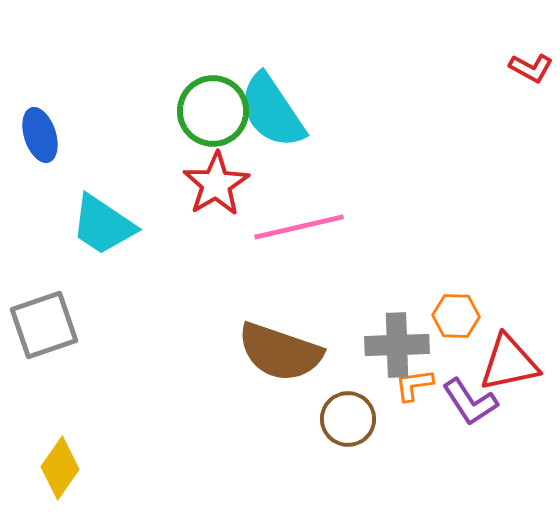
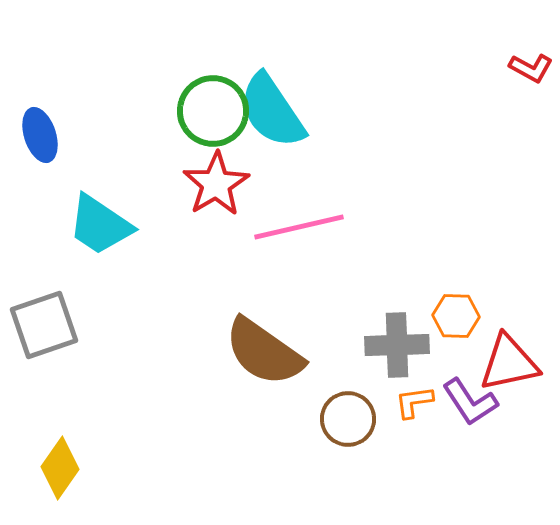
cyan trapezoid: moved 3 px left
brown semicircle: moved 16 px left; rotated 16 degrees clockwise
orange L-shape: moved 17 px down
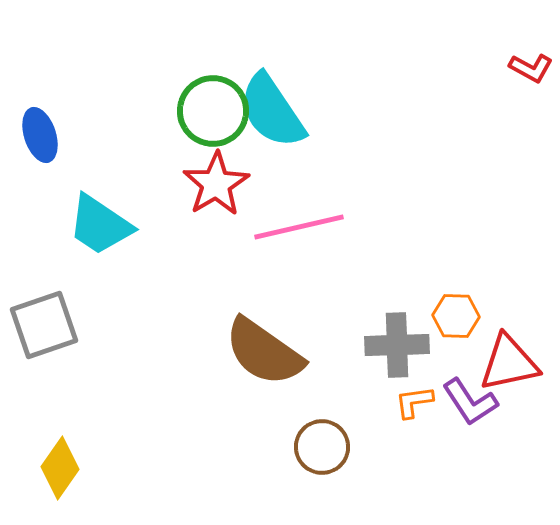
brown circle: moved 26 px left, 28 px down
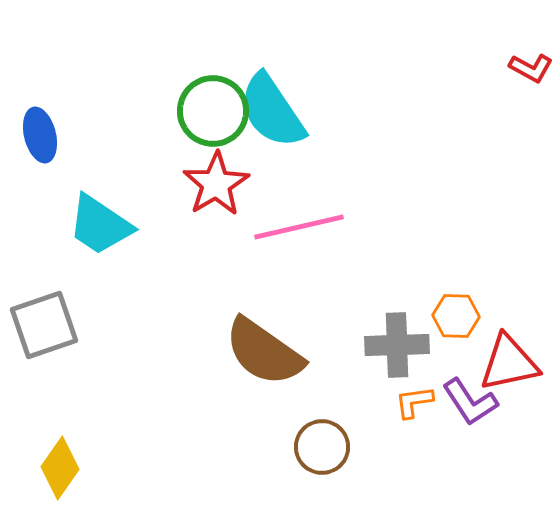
blue ellipse: rotated 4 degrees clockwise
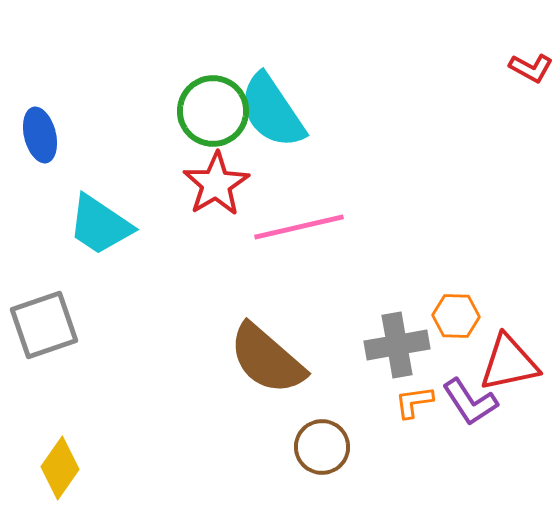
gray cross: rotated 8 degrees counterclockwise
brown semicircle: moved 3 px right, 7 px down; rotated 6 degrees clockwise
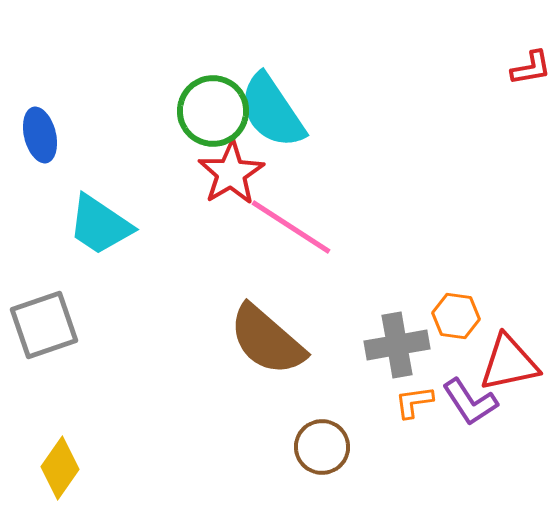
red L-shape: rotated 39 degrees counterclockwise
red star: moved 15 px right, 11 px up
pink line: moved 8 px left; rotated 46 degrees clockwise
orange hexagon: rotated 6 degrees clockwise
brown semicircle: moved 19 px up
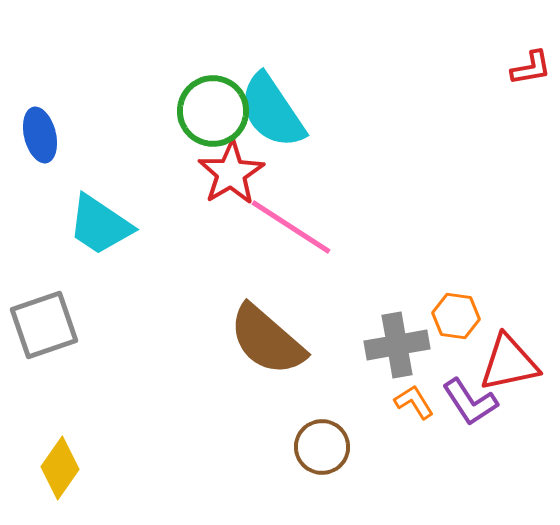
orange L-shape: rotated 66 degrees clockwise
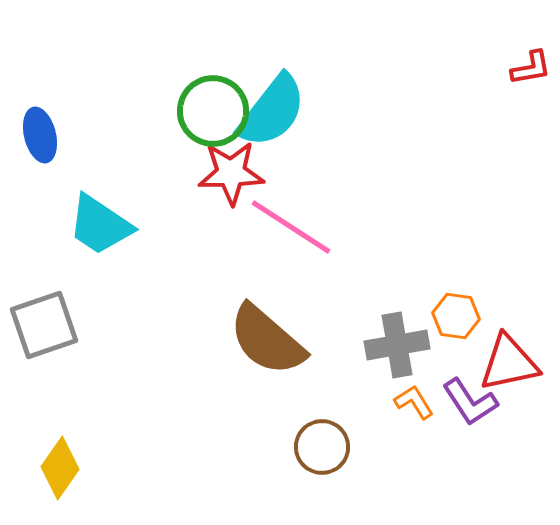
cyan semicircle: rotated 108 degrees counterclockwise
red star: rotated 30 degrees clockwise
